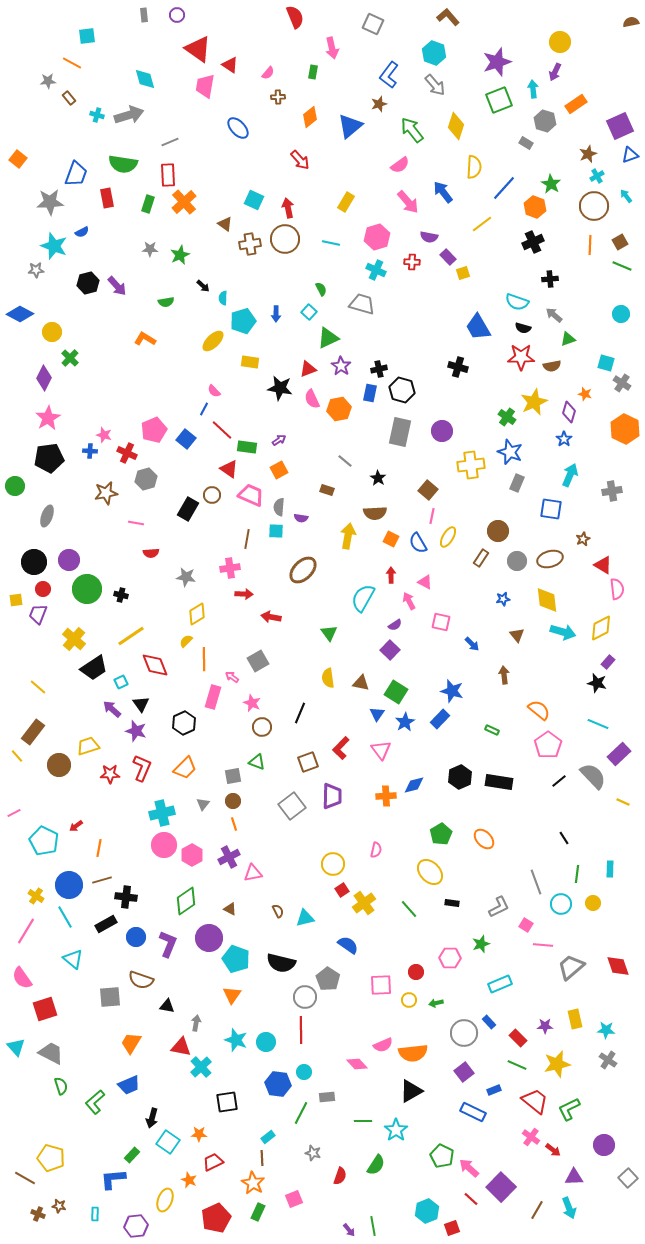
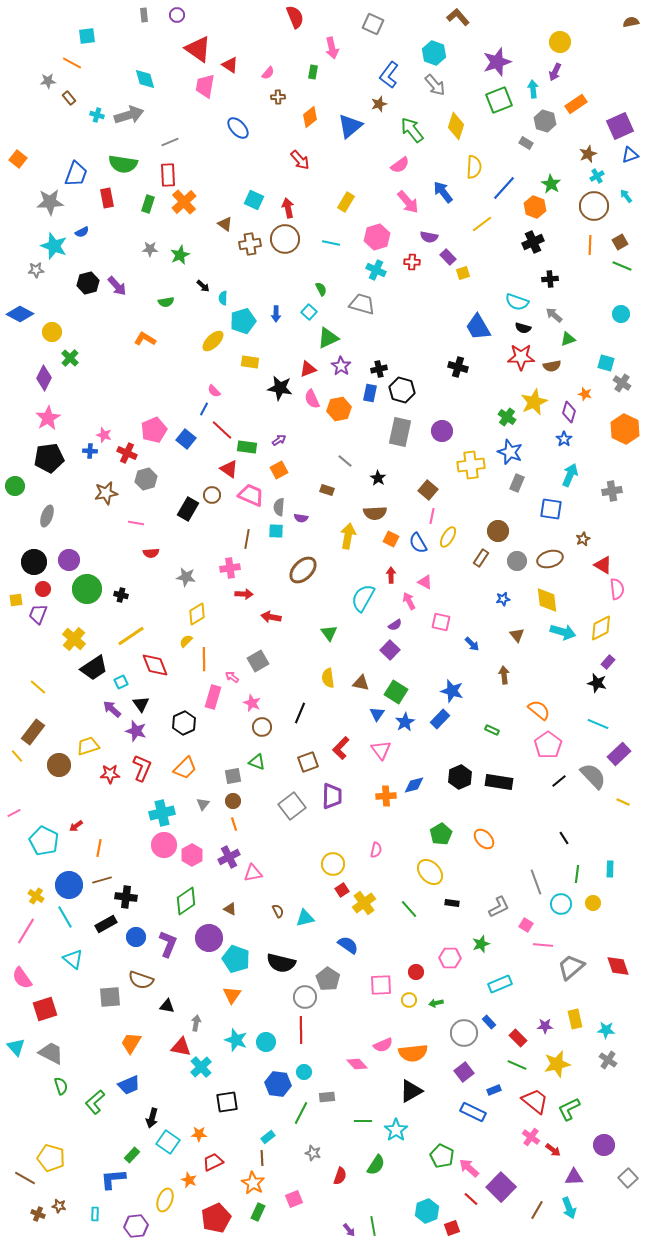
brown L-shape at (448, 17): moved 10 px right
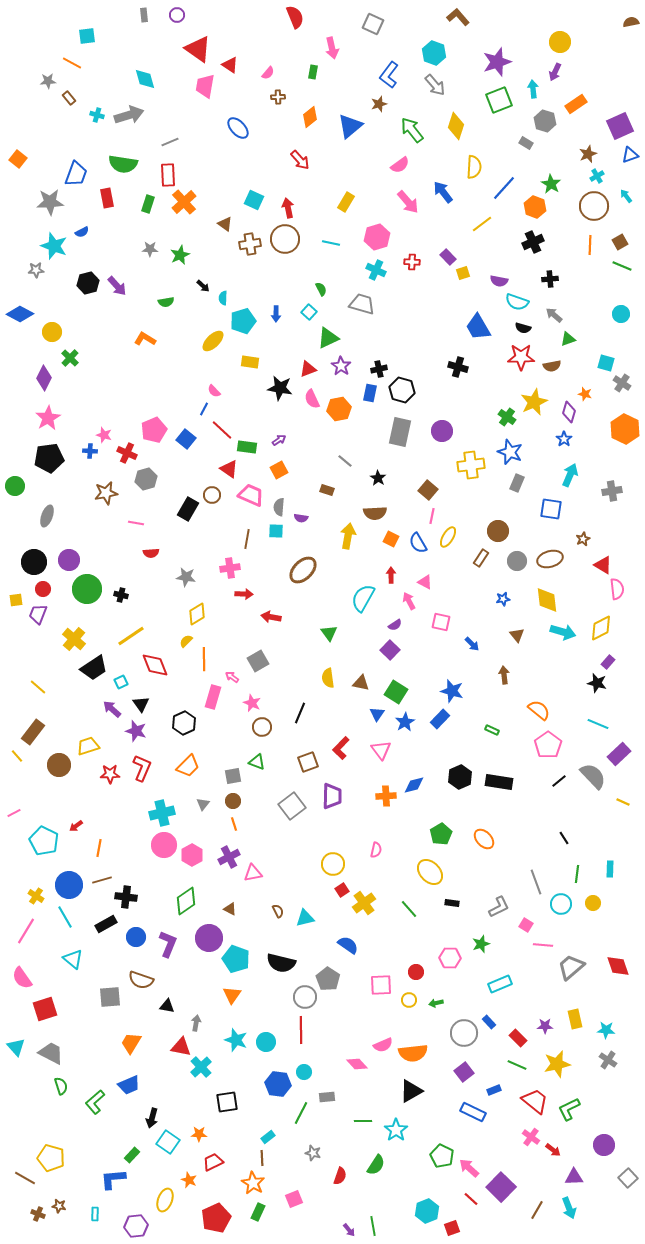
purple semicircle at (429, 237): moved 70 px right, 44 px down
orange trapezoid at (185, 768): moved 3 px right, 2 px up
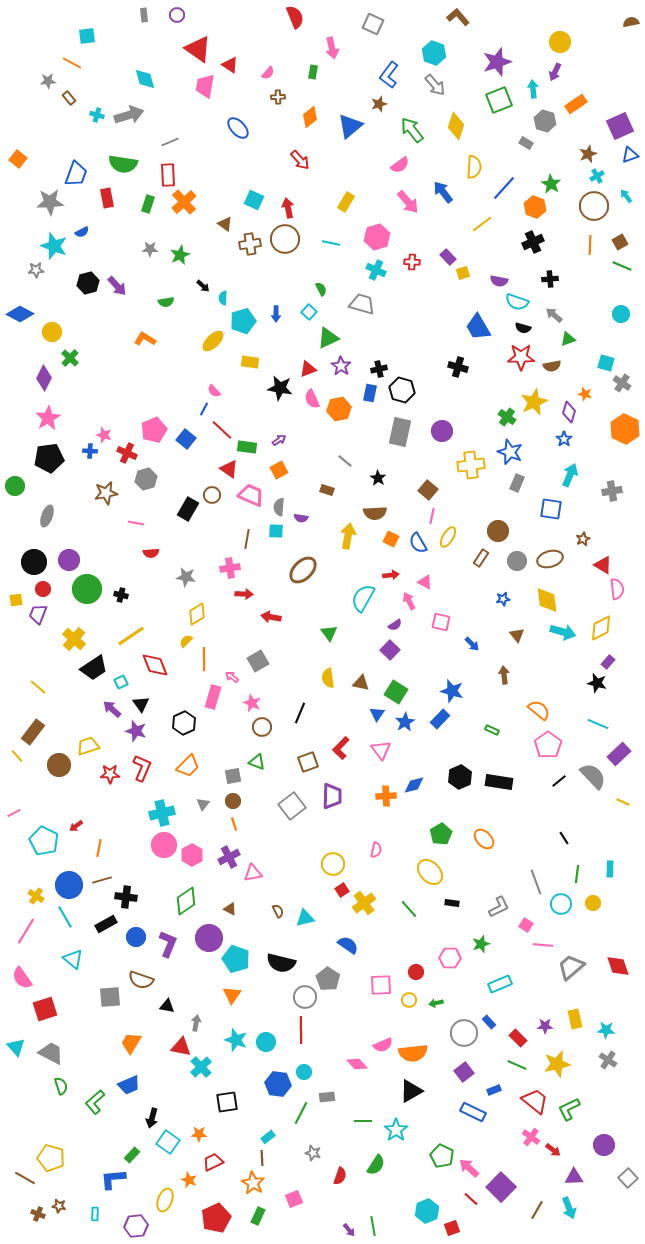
red arrow at (391, 575): rotated 84 degrees clockwise
green rectangle at (258, 1212): moved 4 px down
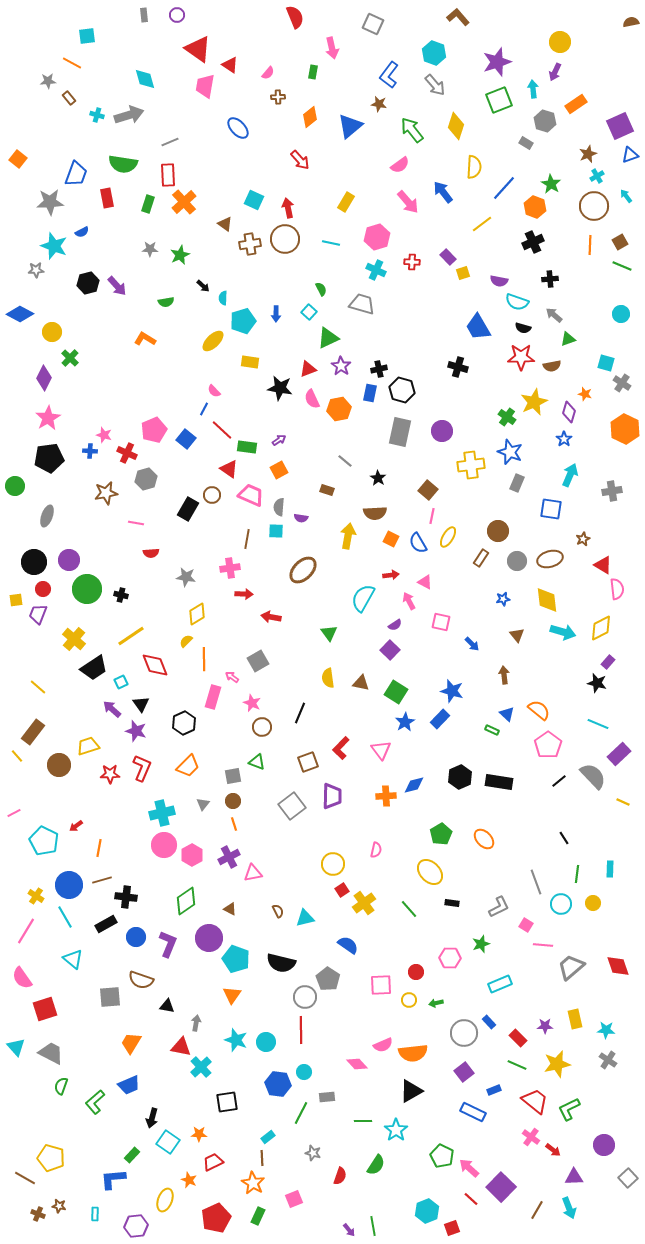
brown star at (379, 104): rotated 28 degrees clockwise
blue triangle at (377, 714): moved 130 px right; rotated 21 degrees counterclockwise
green semicircle at (61, 1086): rotated 144 degrees counterclockwise
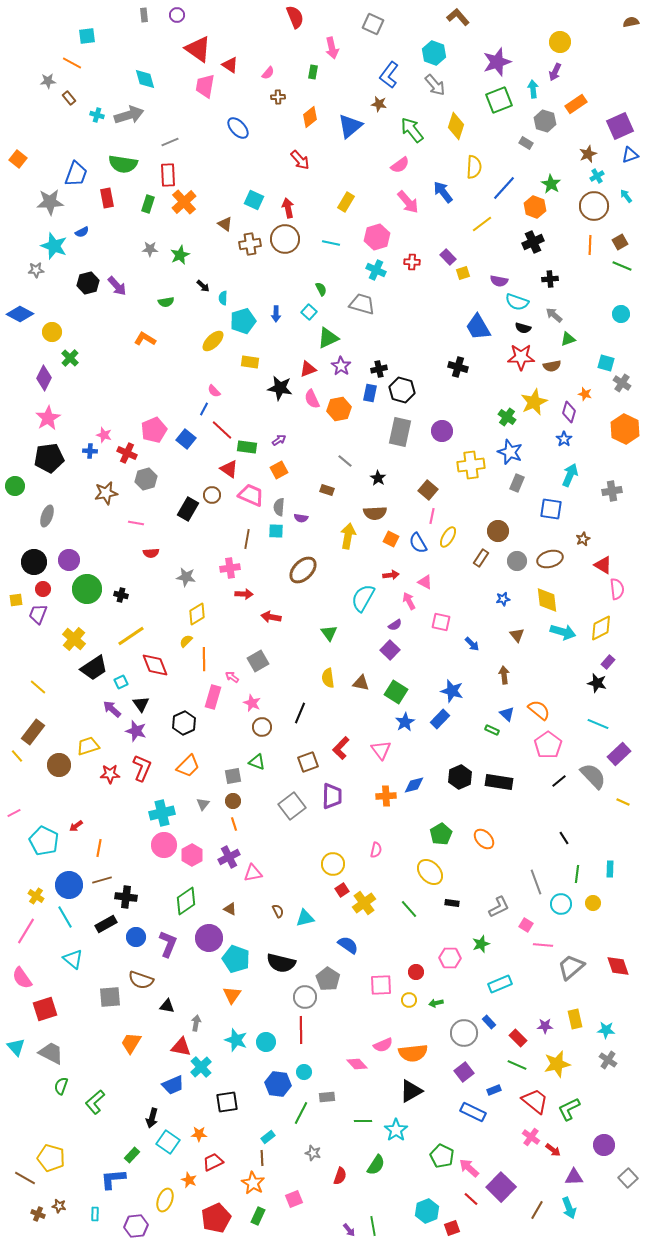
blue trapezoid at (129, 1085): moved 44 px right
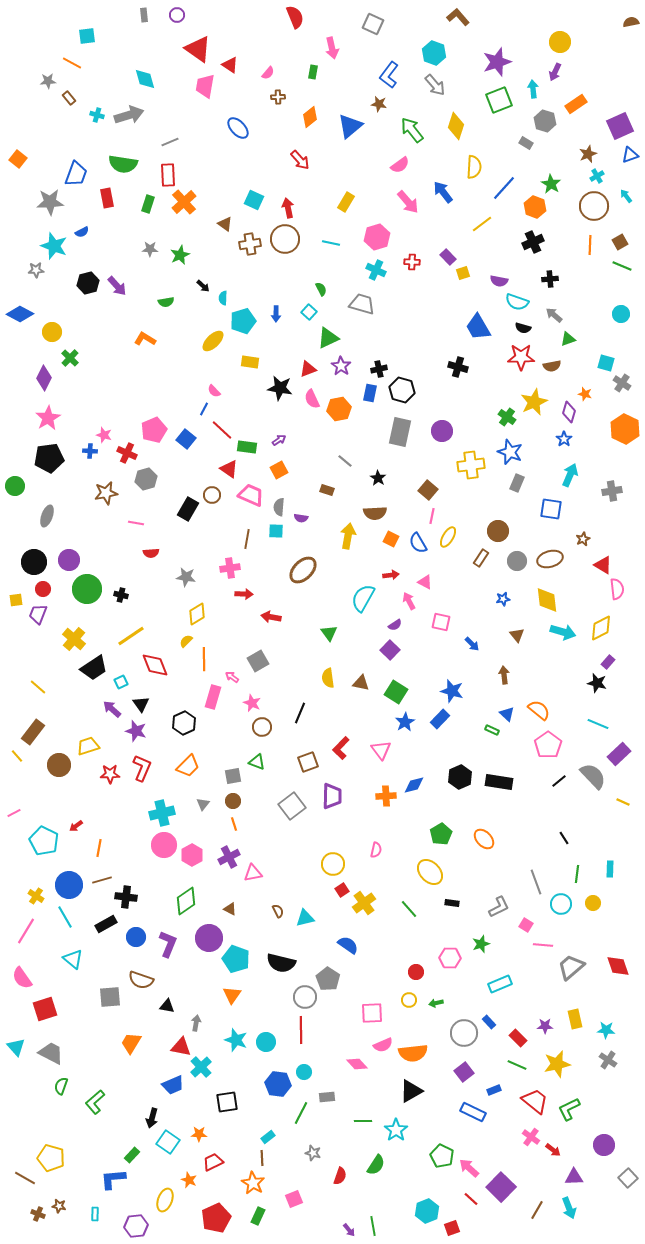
pink square at (381, 985): moved 9 px left, 28 px down
